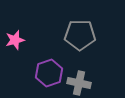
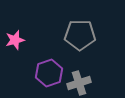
gray cross: rotated 30 degrees counterclockwise
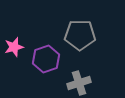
pink star: moved 1 px left, 7 px down
purple hexagon: moved 3 px left, 14 px up
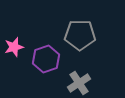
gray cross: rotated 15 degrees counterclockwise
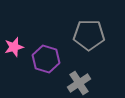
gray pentagon: moved 9 px right
purple hexagon: rotated 24 degrees counterclockwise
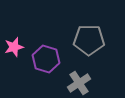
gray pentagon: moved 5 px down
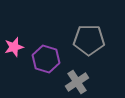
gray cross: moved 2 px left, 1 px up
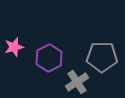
gray pentagon: moved 13 px right, 17 px down
purple hexagon: moved 3 px right, 1 px up; rotated 16 degrees clockwise
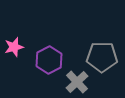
purple hexagon: moved 2 px down
gray cross: rotated 10 degrees counterclockwise
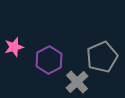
gray pentagon: rotated 24 degrees counterclockwise
